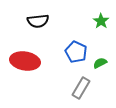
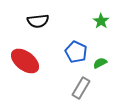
red ellipse: rotated 28 degrees clockwise
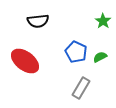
green star: moved 2 px right
green semicircle: moved 6 px up
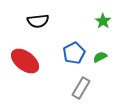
blue pentagon: moved 2 px left, 1 px down; rotated 20 degrees clockwise
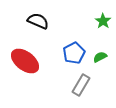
black semicircle: rotated 150 degrees counterclockwise
gray rectangle: moved 3 px up
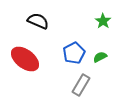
red ellipse: moved 2 px up
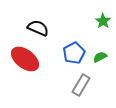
black semicircle: moved 7 px down
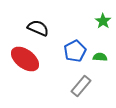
blue pentagon: moved 1 px right, 2 px up
green semicircle: rotated 32 degrees clockwise
gray rectangle: moved 1 px down; rotated 10 degrees clockwise
